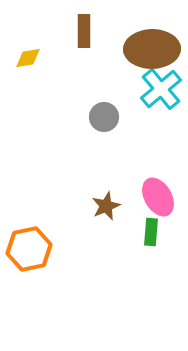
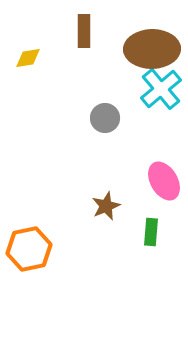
gray circle: moved 1 px right, 1 px down
pink ellipse: moved 6 px right, 16 px up
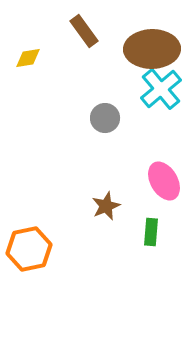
brown rectangle: rotated 36 degrees counterclockwise
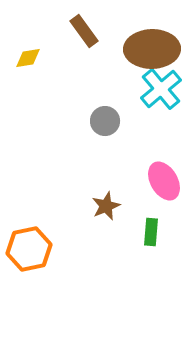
gray circle: moved 3 px down
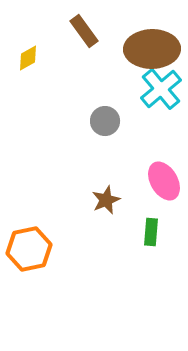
yellow diamond: rotated 20 degrees counterclockwise
brown star: moved 6 px up
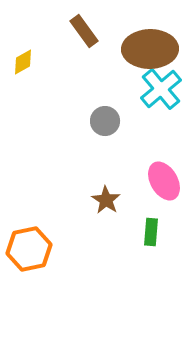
brown ellipse: moved 2 px left
yellow diamond: moved 5 px left, 4 px down
brown star: rotated 16 degrees counterclockwise
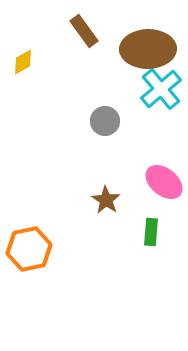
brown ellipse: moved 2 px left
pink ellipse: moved 1 px down; rotated 21 degrees counterclockwise
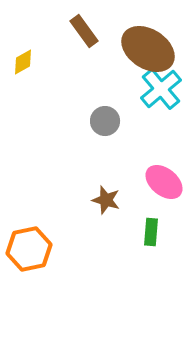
brown ellipse: rotated 34 degrees clockwise
brown star: rotated 16 degrees counterclockwise
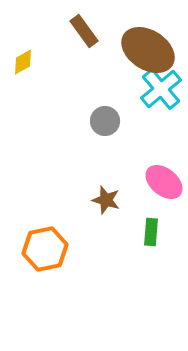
brown ellipse: moved 1 px down
orange hexagon: moved 16 px right
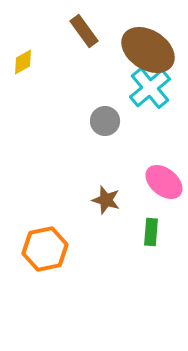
cyan cross: moved 11 px left, 1 px up
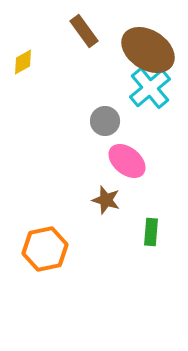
pink ellipse: moved 37 px left, 21 px up
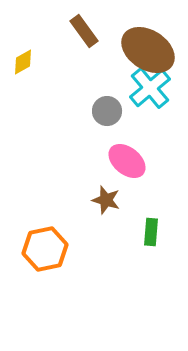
gray circle: moved 2 px right, 10 px up
